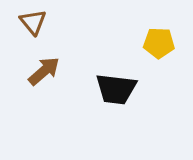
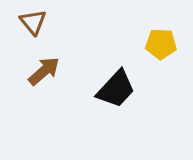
yellow pentagon: moved 2 px right, 1 px down
black trapezoid: rotated 54 degrees counterclockwise
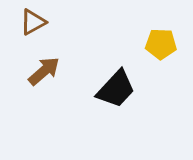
brown triangle: rotated 40 degrees clockwise
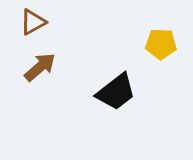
brown arrow: moved 4 px left, 4 px up
black trapezoid: moved 3 px down; rotated 9 degrees clockwise
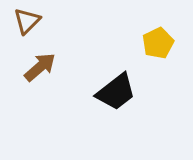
brown triangle: moved 6 px left, 1 px up; rotated 16 degrees counterclockwise
yellow pentagon: moved 3 px left, 1 px up; rotated 28 degrees counterclockwise
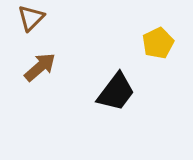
brown triangle: moved 4 px right, 3 px up
black trapezoid: rotated 15 degrees counterclockwise
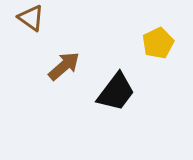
brown triangle: rotated 40 degrees counterclockwise
brown arrow: moved 24 px right, 1 px up
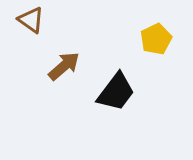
brown triangle: moved 2 px down
yellow pentagon: moved 2 px left, 4 px up
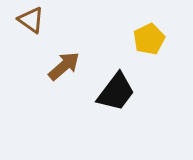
yellow pentagon: moved 7 px left
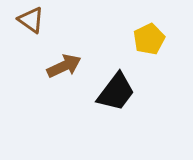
brown arrow: rotated 16 degrees clockwise
